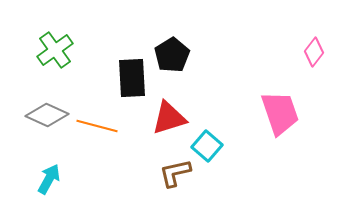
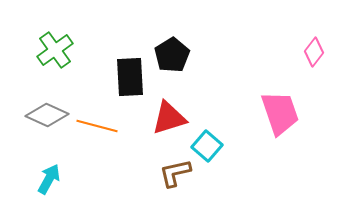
black rectangle: moved 2 px left, 1 px up
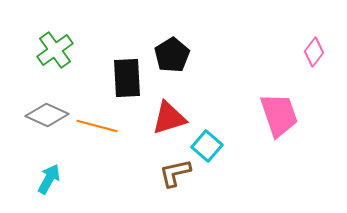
black rectangle: moved 3 px left, 1 px down
pink trapezoid: moved 1 px left, 2 px down
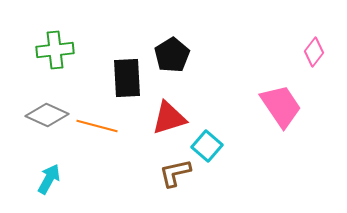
green cross: rotated 30 degrees clockwise
pink trapezoid: moved 2 px right, 9 px up; rotated 15 degrees counterclockwise
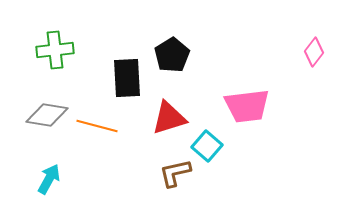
pink trapezoid: moved 34 px left; rotated 117 degrees clockwise
gray diamond: rotated 15 degrees counterclockwise
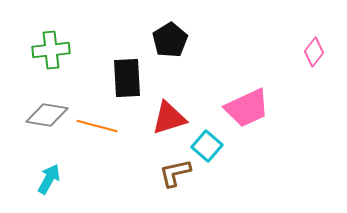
green cross: moved 4 px left
black pentagon: moved 2 px left, 15 px up
pink trapezoid: moved 2 px down; rotated 18 degrees counterclockwise
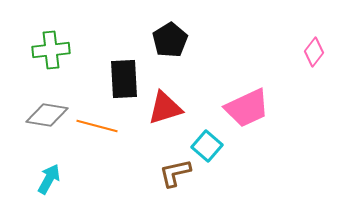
black rectangle: moved 3 px left, 1 px down
red triangle: moved 4 px left, 10 px up
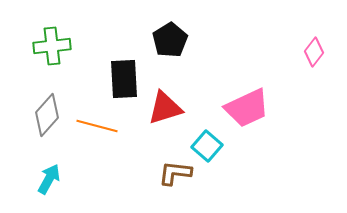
green cross: moved 1 px right, 4 px up
gray diamond: rotated 57 degrees counterclockwise
brown L-shape: rotated 20 degrees clockwise
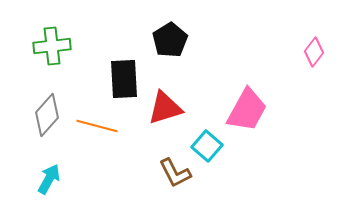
pink trapezoid: moved 2 px down; rotated 36 degrees counterclockwise
brown L-shape: rotated 124 degrees counterclockwise
